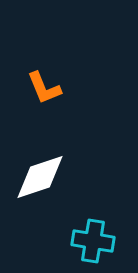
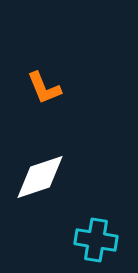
cyan cross: moved 3 px right, 1 px up
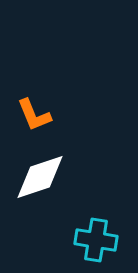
orange L-shape: moved 10 px left, 27 px down
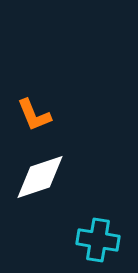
cyan cross: moved 2 px right
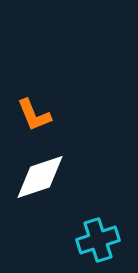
cyan cross: rotated 27 degrees counterclockwise
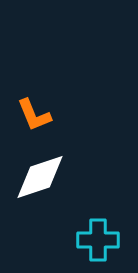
cyan cross: rotated 18 degrees clockwise
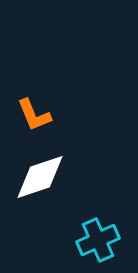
cyan cross: rotated 24 degrees counterclockwise
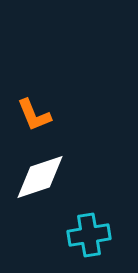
cyan cross: moved 9 px left, 5 px up; rotated 15 degrees clockwise
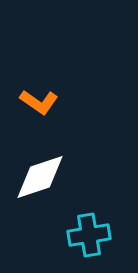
orange L-shape: moved 5 px right, 13 px up; rotated 33 degrees counterclockwise
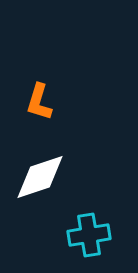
orange L-shape: rotated 72 degrees clockwise
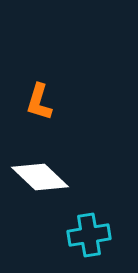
white diamond: rotated 62 degrees clockwise
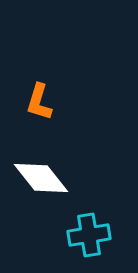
white diamond: moved 1 px right, 1 px down; rotated 8 degrees clockwise
